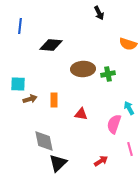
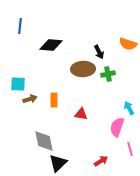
black arrow: moved 39 px down
pink semicircle: moved 3 px right, 3 px down
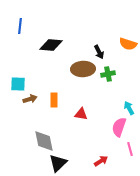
pink semicircle: moved 2 px right
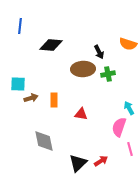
brown arrow: moved 1 px right, 1 px up
black triangle: moved 20 px right
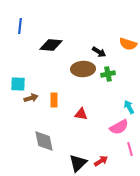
black arrow: rotated 32 degrees counterclockwise
cyan arrow: moved 1 px up
pink semicircle: rotated 138 degrees counterclockwise
